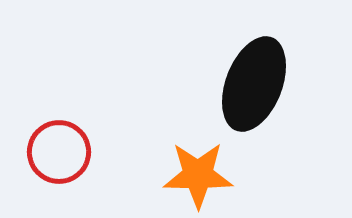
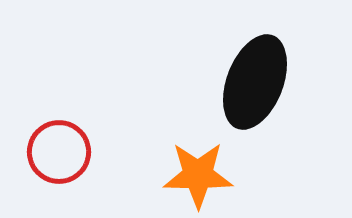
black ellipse: moved 1 px right, 2 px up
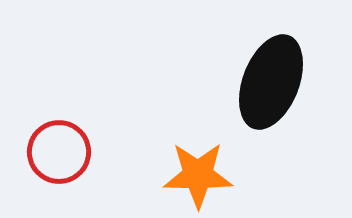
black ellipse: moved 16 px right
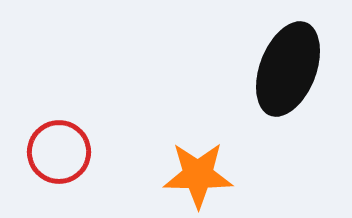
black ellipse: moved 17 px right, 13 px up
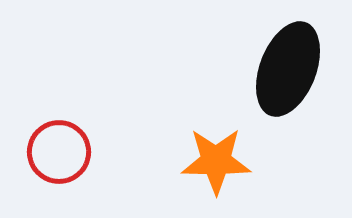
orange star: moved 18 px right, 14 px up
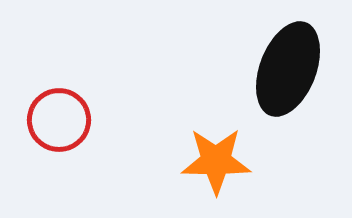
red circle: moved 32 px up
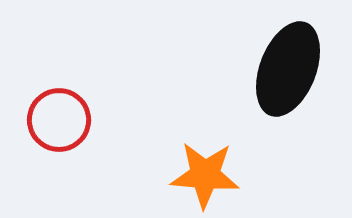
orange star: moved 11 px left, 14 px down; rotated 4 degrees clockwise
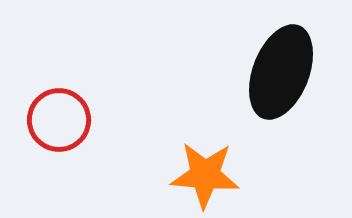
black ellipse: moved 7 px left, 3 px down
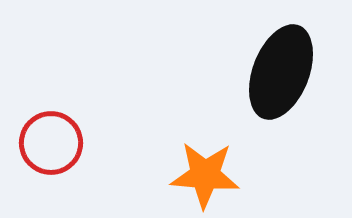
red circle: moved 8 px left, 23 px down
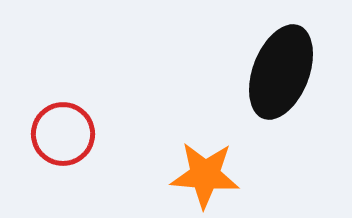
red circle: moved 12 px right, 9 px up
